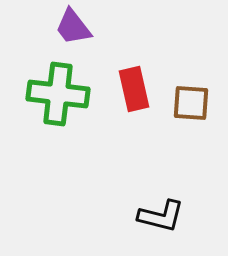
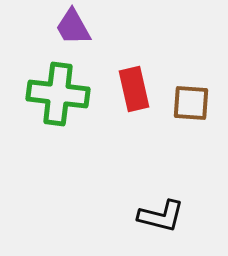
purple trapezoid: rotated 9 degrees clockwise
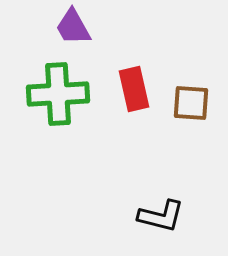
green cross: rotated 10 degrees counterclockwise
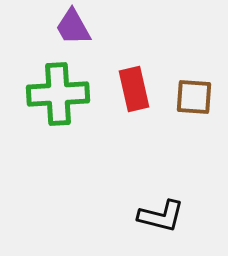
brown square: moved 3 px right, 6 px up
